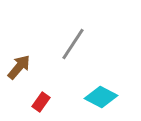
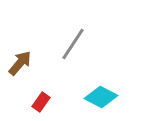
brown arrow: moved 1 px right, 4 px up
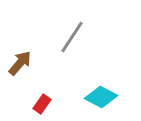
gray line: moved 1 px left, 7 px up
red rectangle: moved 1 px right, 2 px down
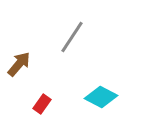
brown arrow: moved 1 px left, 1 px down
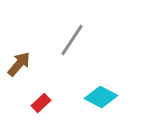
gray line: moved 3 px down
red rectangle: moved 1 px left, 1 px up; rotated 12 degrees clockwise
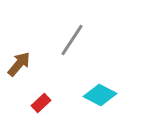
cyan diamond: moved 1 px left, 2 px up
